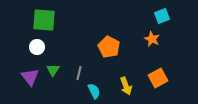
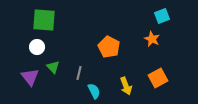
green triangle: moved 3 px up; rotated 16 degrees counterclockwise
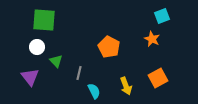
green triangle: moved 3 px right, 6 px up
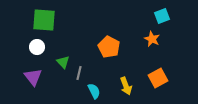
green triangle: moved 7 px right, 1 px down
purple triangle: moved 3 px right
